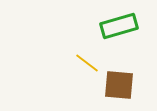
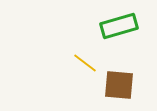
yellow line: moved 2 px left
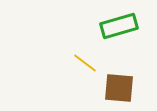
brown square: moved 3 px down
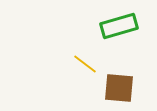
yellow line: moved 1 px down
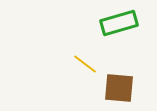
green rectangle: moved 3 px up
